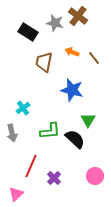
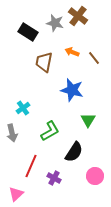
green L-shape: rotated 25 degrees counterclockwise
black semicircle: moved 1 px left, 13 px down; rotated 80 degrees clockwise
purple cross: rotated 16 degrees counterclockwise
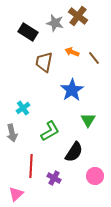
blue star: rotated 25 degrees clockwise
red line: rotated 20 degrees counterclockwise
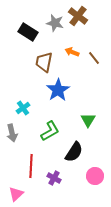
blue star: moved 14 px left
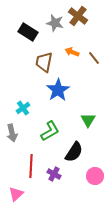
purple cross: moved 4 px up
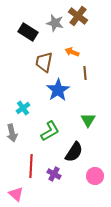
brown line: moved 9 px left, 15 px down; rotated 32 degrees clockwise
pink triangle: rotated 35 degrees counterclockwise
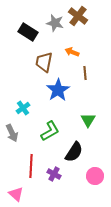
gray arrow: rotated 12 degrees counterclockwise
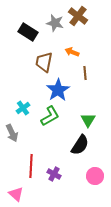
green L-shape: moved 15 px up
black semicircle: moved 6 px right, 7 px up
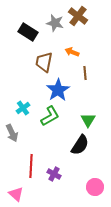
pink circle: moved 11 px down
